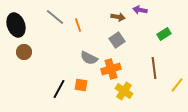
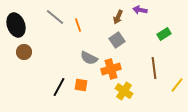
brown arrow: rotated 104 degrees clockwise
black line: moved 2 px up
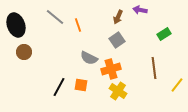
yellow cross: moved 6 px left
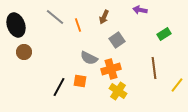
brown arrow: moved 14 px left
orange square: moved 1 px left, 4 px up
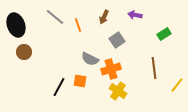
purple arrow: moved 5 px left, 5 px down
gray semicircle: moved 1 px right, 1 px down
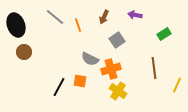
yellow line: rotated 14 degrees counterclockwise
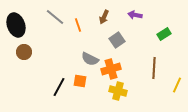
brown line: rotated 10 degrees clockwise
yellow cross: rotated 18 degrees counterclockwise
